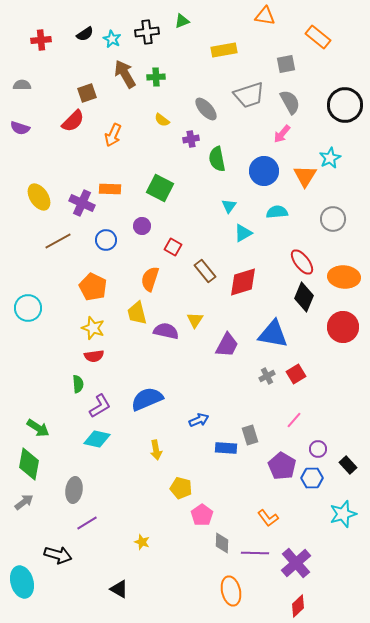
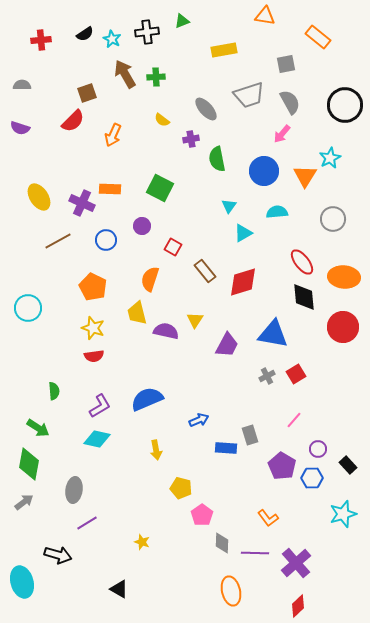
black diamond at (304, 297): rotated 28 degrees counterclockwise
green semicircle at (78, 384): moved 24 px left, 7 px down
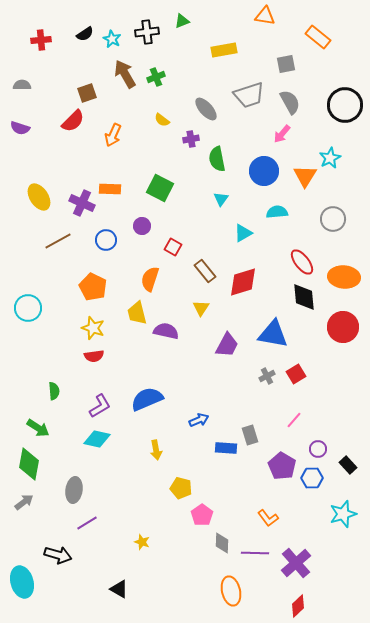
green cross at (156, 77): rotated 18 degrees counterclockwise
cyan triangle at (229, 206): moved 8 px left, 7 px up
yellow triangle at (195, 320): moved 6 px right, 12 px up
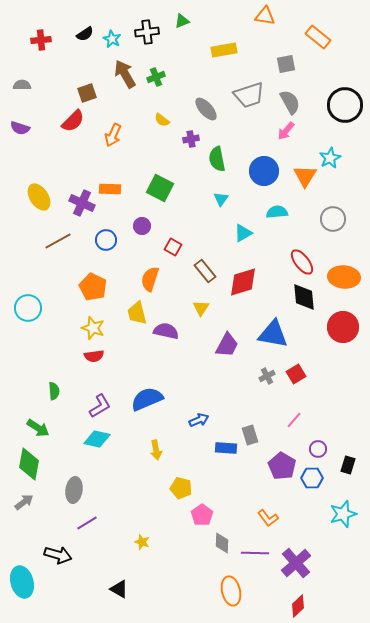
pink arrow at (282, 134): moved 4 px right, 3 px up
black rectangle at (348, 465): rotated 60 degrees clockwise
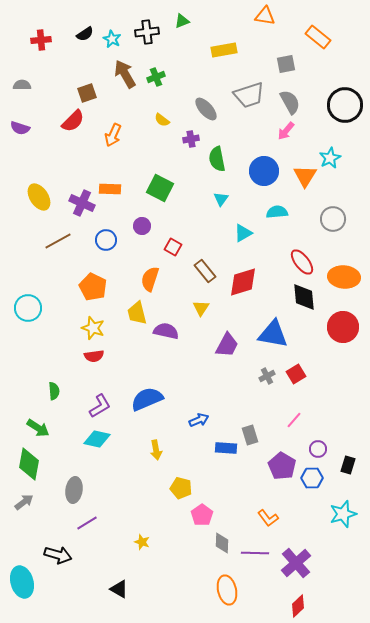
orange ellipse at (231, 591): moved 4 px left, 1 px up
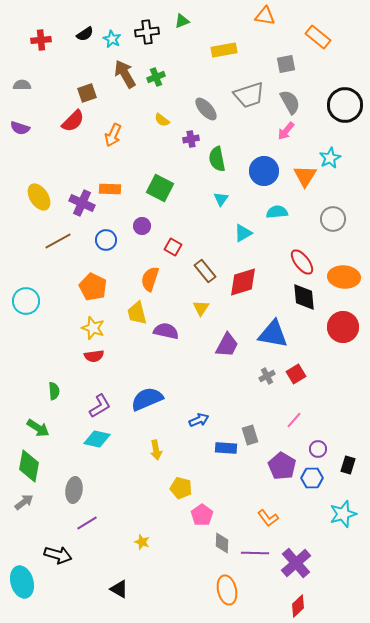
cyan circle at (28, 308): moved 2 px left, 7 px up
green diamond at (29, 464): moved 2 px down
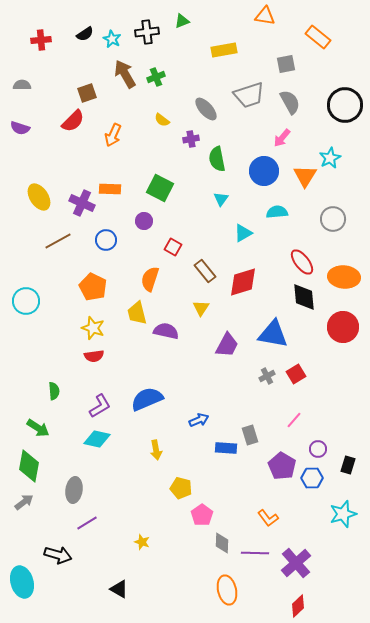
pink arrow at (286, 131): moved 4 px left, 7 px down
purple circle at (142, 226): moved 2 px right, 5 px up
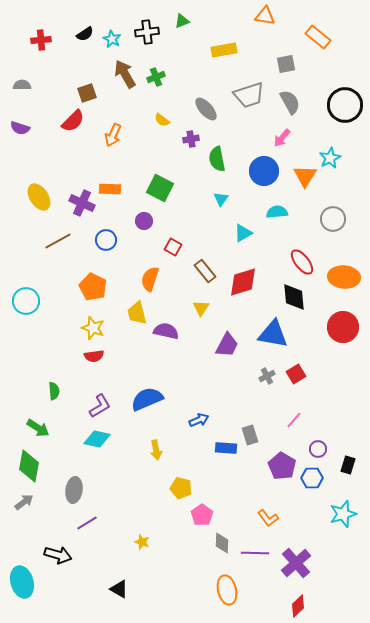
black diamond at (304, 297): moved 10 px left
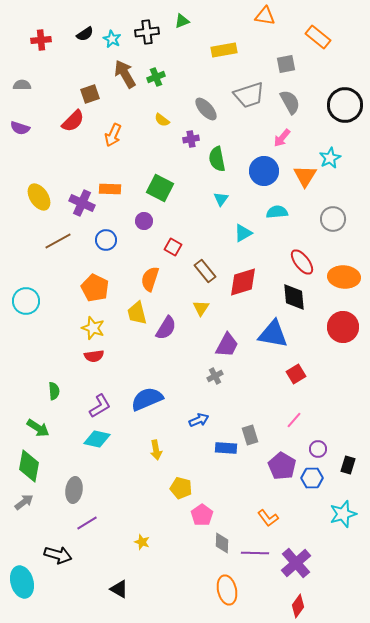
brown square at (87, 93): moved 3 px right, 1 px down
orange pentagon at (93, 287): moved 2 px right, 1 px down
purple semicircle at (166, 331): moved 3 px up; rotated 110 degrees clockwise
gray cross at (267, 376): moved 52 px left
red diamond at (298, 606): rotated 10 degrees counterclockwise
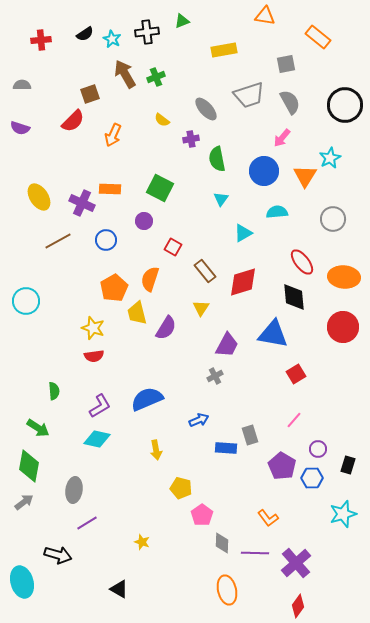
orange pentagon at (95, 288): moved 19 px right; rotated 16 degrees clockwise
